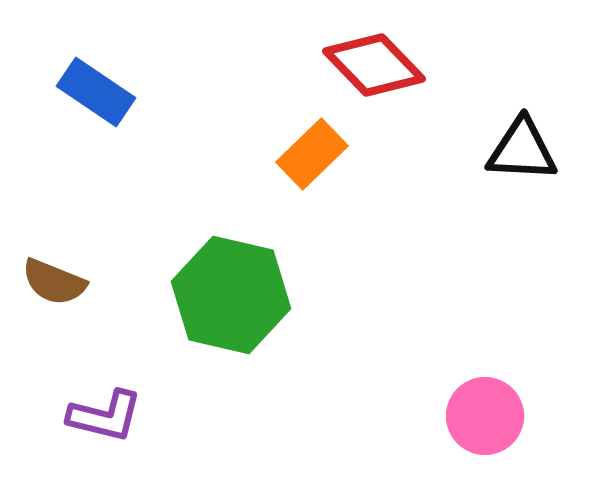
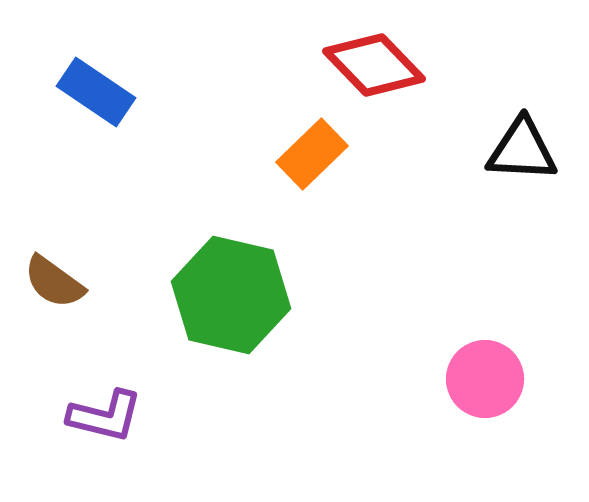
brown semicircle: rotated 14 degrees clockwise
pink circle: moved 37 px up
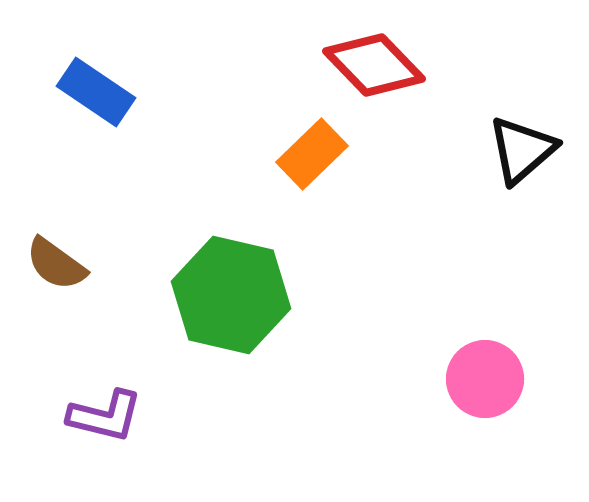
black triangle: rotated 44 degrees counterclockwise
brown semicircle: moved 2 px right, 18 px up
